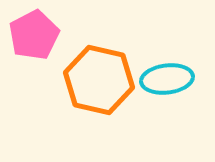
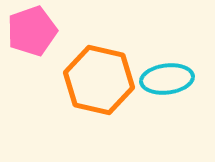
pink pentagon: moved 2 px left, 4 px up; rotated 9 degrees clockwise
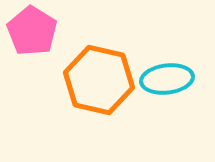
pink pentagon: rotated 21 degrees counterclockwise
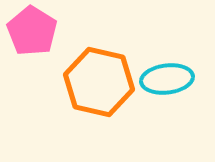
orange hexagon: moved 2 px down
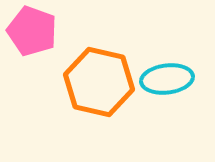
pink pentagon: rotated 12 degrees counterclockwise
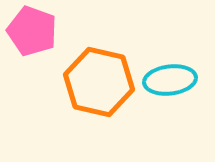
cyan ellipse: moved 3 px right, 1 px down
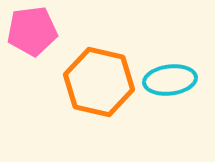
pink pentagon: rotated 27 degrees counterclockwise
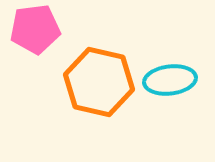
pink pentagon: moved 3 px right, 2 px up
